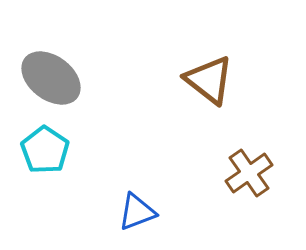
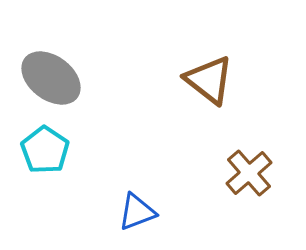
brown cross: rotated 6 degrees counterclockwise
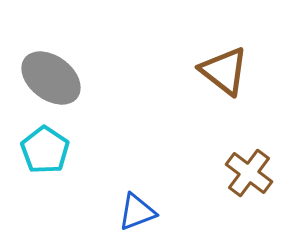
brown triangle: moved 15 px right, 9 px up
brown cross: rotated 12 degrees counterclockwise
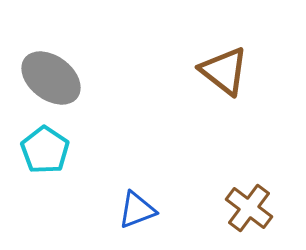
brown cross: moved 35 px down
blue triangle: moved 2 px up
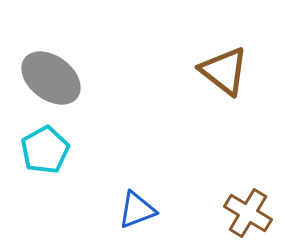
cyan pentagon: rotated 9 degrees clockwise
brown cross: moved 1 px left, 5 px down; rotated 6 degrees counterclockwise
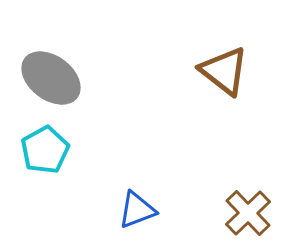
brown cross: rotated 15 degrees clockwise
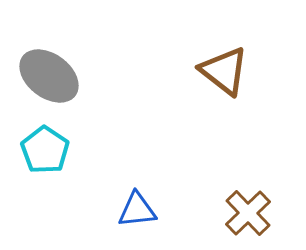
gray ellipse: moved 2 px left, 2 px up
cyan pentagon: rotated 9 degrees counterclockwise
blue triangle: rotated 15 degrees clockwise
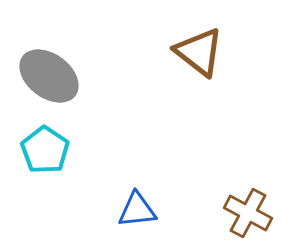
brown triangle: moved 25 px left, 19 px up
brown cross: rotated 18 degrees counterclockwise
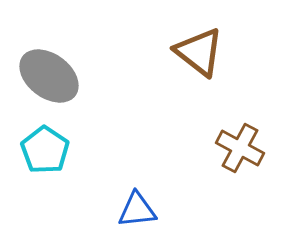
brown cross: moved 8 px left, 65 px up
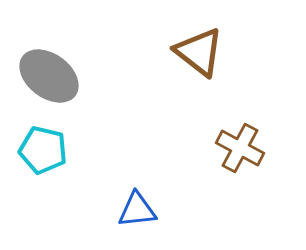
cyan pentagon: moved 2 px left; rotated 21 degrees counterclockwise
